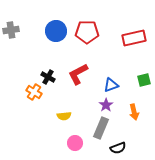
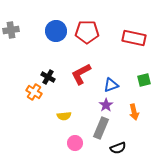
red rectangle: rotated 25 degrees clockwise
red L-shape: moved 3 px right
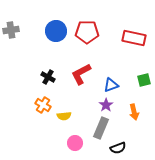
orange cross: moved 9 px right, 13 px down
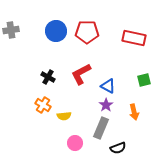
blue triangle: moved 3 px left, 1 px down; rotated 49 degrees clockwise
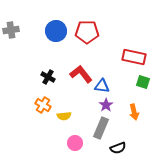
red rectangle: moved 19 px down
red L-shape: rotated 80 degrees clockwise
green square: moved 1 px left, 2 px down; rotated 32 degrees clockwise
blue triangle: moved 6 px left; rotated 21 degrees counterclockwise
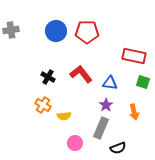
red rectangle: moved 1 px up
blue triangle: moved 8 px right, 3 px up
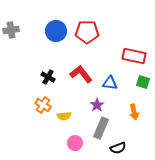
purple star: moved 9 px left
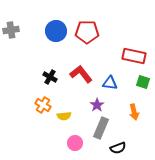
black cross: moved 2 px right
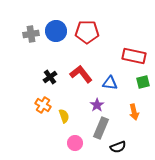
gray cross: moved 20 px right, 4 px down
black cross: rotated 24 degrees clockwise
green square: rotated 32 degrees counterclockwise
yellow semicircle: rotated 104 degrees counterclockwise
black semicircle: moved 1 px up
